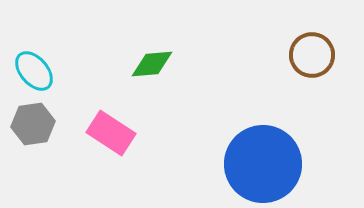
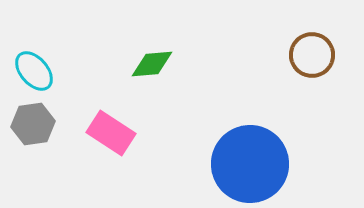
blue circle: moved 13 px left
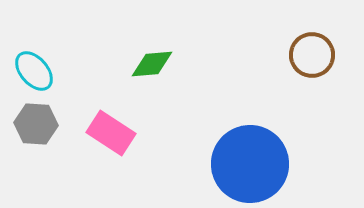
gray hexagon: moved 3 px right; rotated 12 degrees clockwise
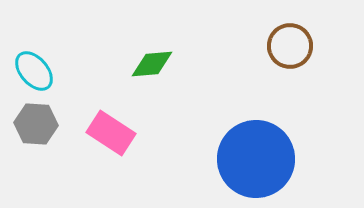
brown circle: moved 22 px left, 9 px up
blue circle: moved 6 px right, 5 px up
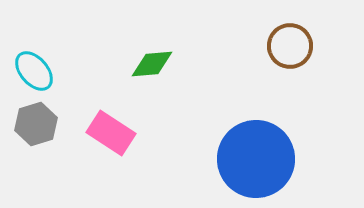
gray hexagon: rotated 21 degrees counterclockwise
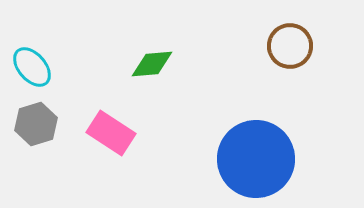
cyan ellipse: moved 2 px left, 4 px up
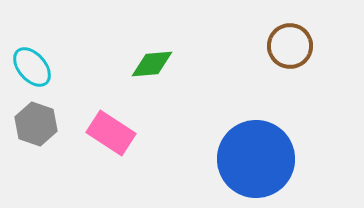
gray hexagon: rotated 24 degrees counterclockwise
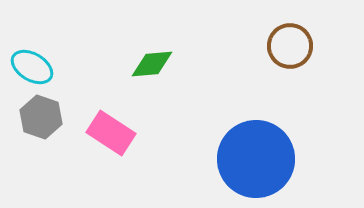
cyan ellipse: rotated 18 degrees counterclockwise
gray hexagon: moved 5 px right, 7 px up
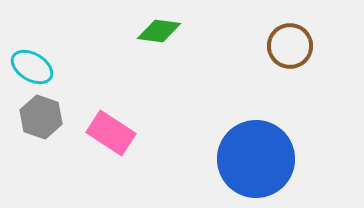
green diamond: moved 7 px right, 33 px up; rotated 12 degrees clockwise
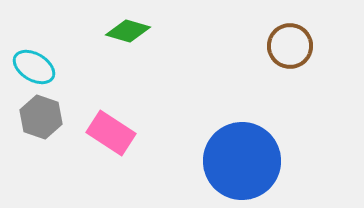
green diamond: moved 31 px left; rotated 9 degrees clockwise
cyan ellipse: moved 2 px right
blue circle: moved 14 px left, 2 px down
